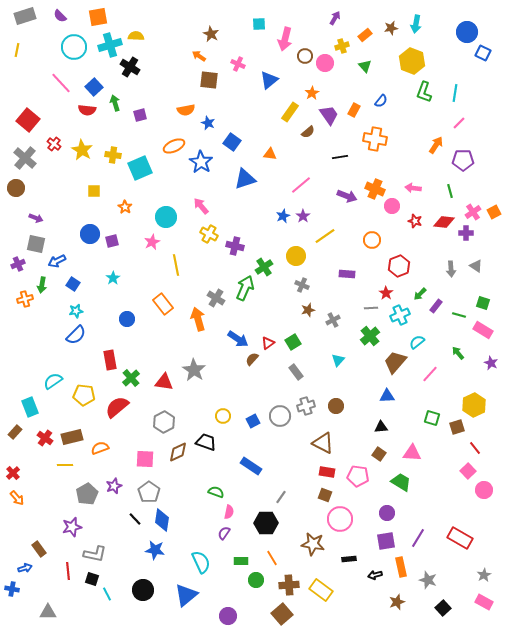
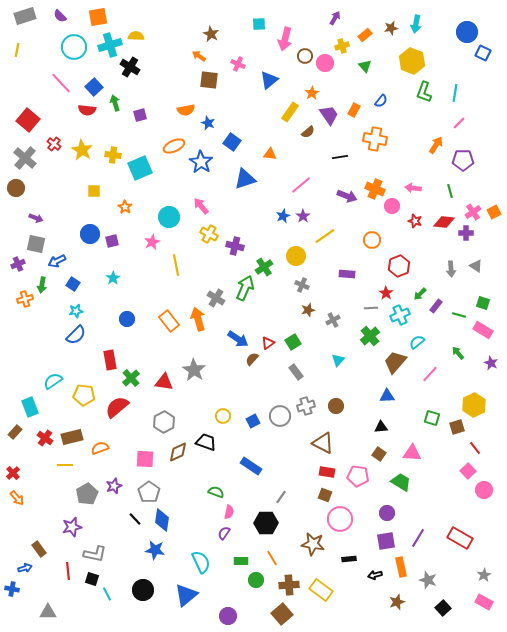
cyan circle at (166, 217): moved 3 px right
orange rectangle at (163, 304): moved 6 px right, 17 px down
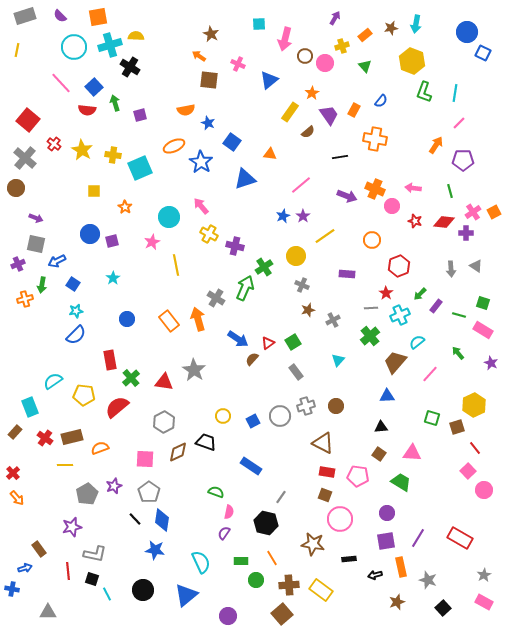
black hexagon at (266, 523): rotated 15 degrees clockwise
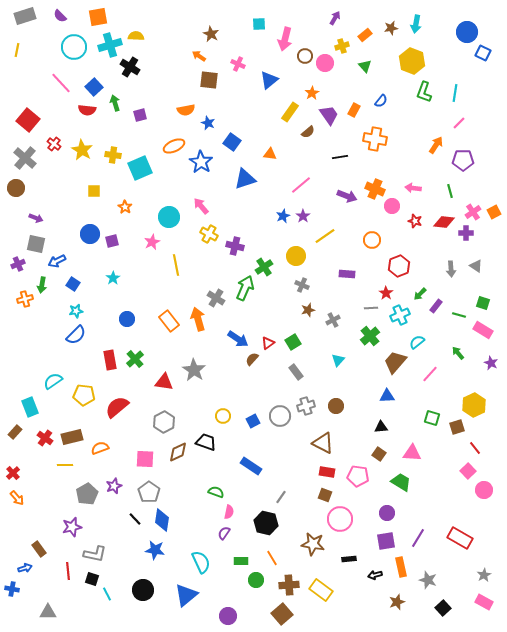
green cross at (131, 378): moved 4 px right, 19 px up
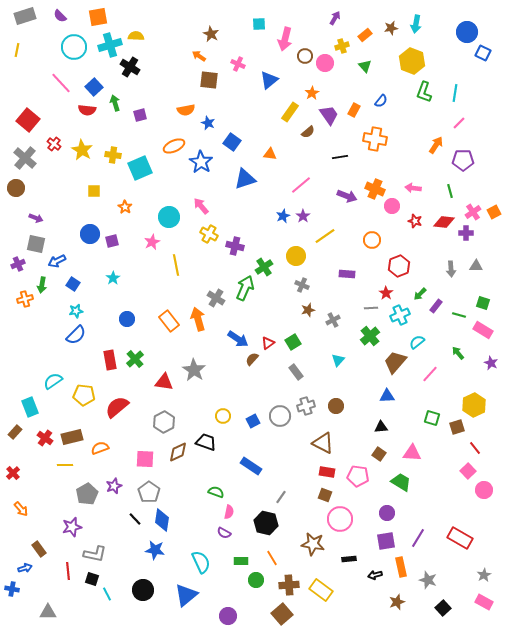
gray triangle at (476, 266): rotated 32 degrees counterclockwise
orange arrow at (17, 498): moved 4 px right, 11 px down
purple semicircle at (224, 533): rotated 96 degrees counterclockwise
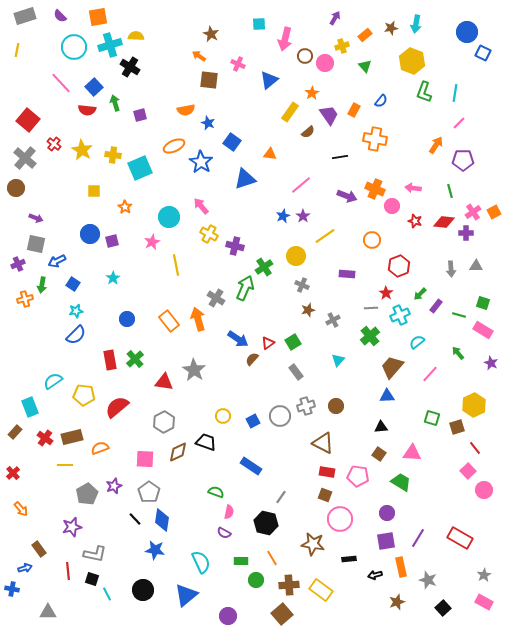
brown trapezoid at (395, 362): moved 3 px left, 5 px down
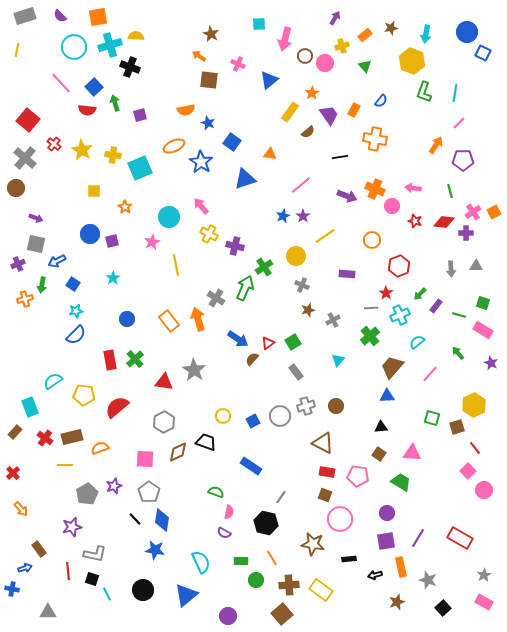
cyan arrow at (416, 24): moved 10 px right, 10 px down
black cross at (130, 67): rotated 12 degrees counterclockwise
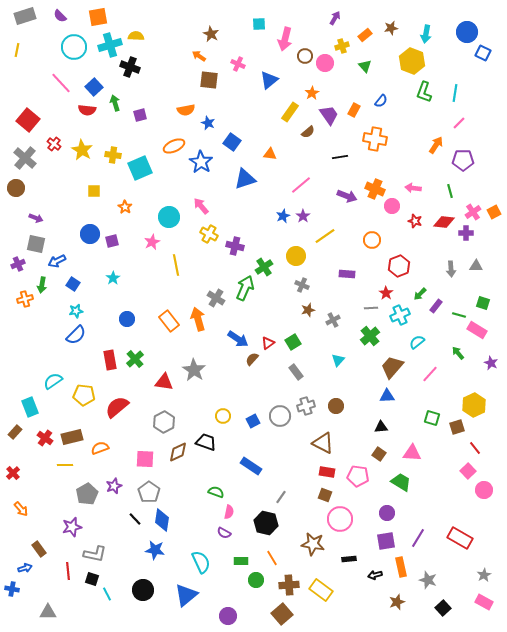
pink rectangle at (483, 330): moved 6 px left
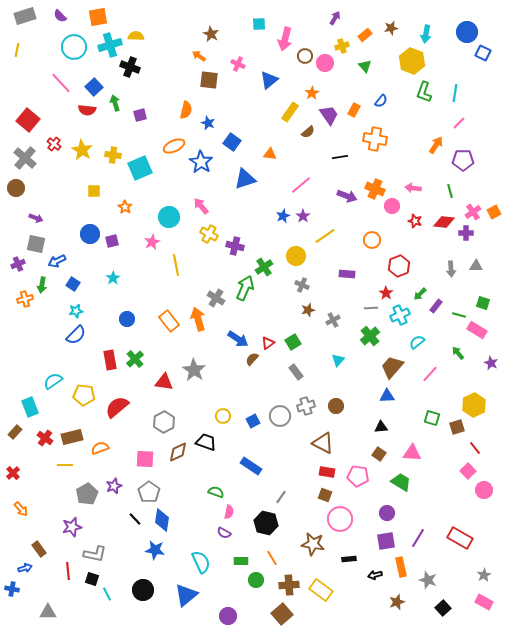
orange semicircle at (186, 110): rotated 66 degrees counterclockwise
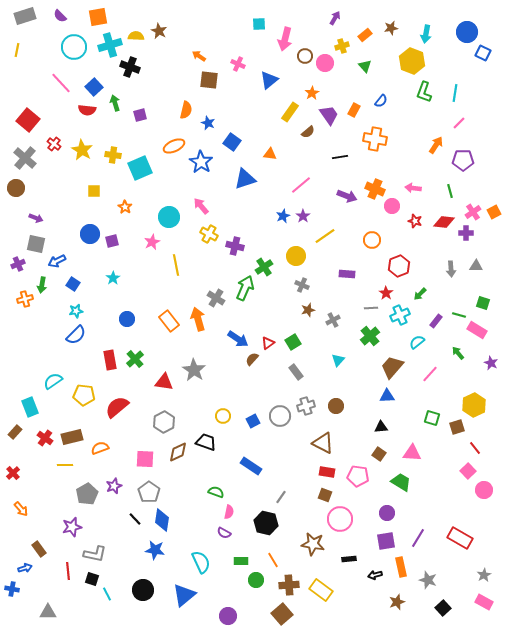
brown star at (211, 34): moved 52 px left, 3 px up
purple rectangle at (436, 306): moved 15 px down
orange line at (272, 558): moved 1 px right, 2 px down
blue triangle at (186, 595): moved 2 px left
